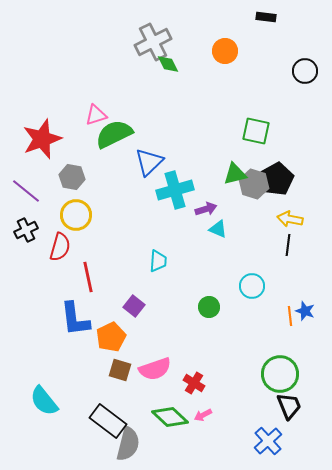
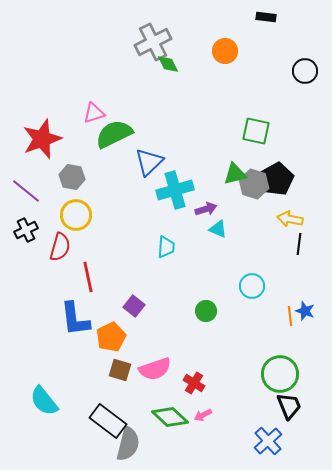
pink triangle at (96, 115): moved 2 px left, 2 px up
black line at (288, 245): moved 11 px right, 1 px up
cyan trapezoid at (158, 261): moved 8 px right, 14 px up
green circle at (209, 307): moved 3 px left, 4 px down
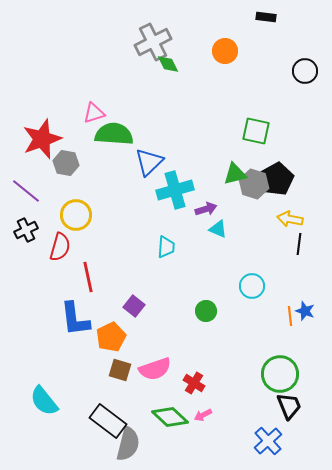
green semicircle at (114, 134): rotated 30 degrees clockwise
gray hexagon at (72, 177): moved 6 px left, 14 px up
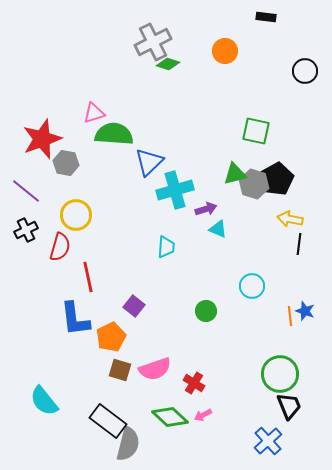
green diamond at (168, 64): rotated 45 degrees counterclockwise
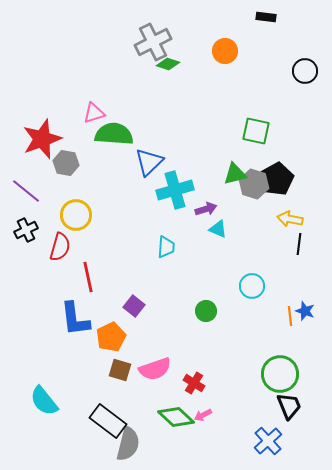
green diamond at (170, 417): moved 6 px right
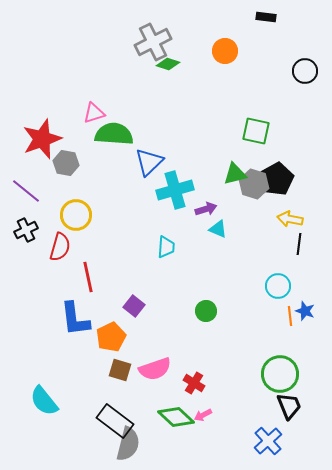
cyan circle at (252, 286): moved 26 px right
black rectangle at (108, 421): moved 7 px right
